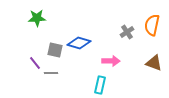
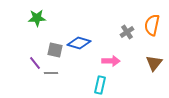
brown triangle: rotated 48 degrees clockwise
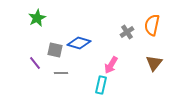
green star: rotated 24 degrees counterclockwise
pink arrow: moved 4 px down; rotated 120 degrees clockwise
gray line: moved 10 px right
cyan rectangle: moved 1 px right
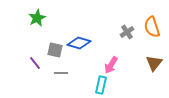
orange semicircle: moved 2 px down; rotated 30 degrees counterclockwise
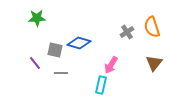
green star: rotated 24 degrees clockwise
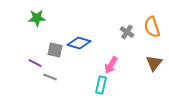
gray cross: rotated 24 degrees counterclockwise
purple line: rotated 24 degrees counterclockwise
gray line: moved 11 px left, 4 px down; rotated 24 degrees clockwise
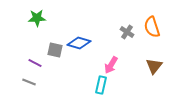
brown triangle: moved 3 px down
gray line: moved 21 px left, 5 px down
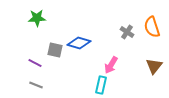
gray line: moved 7 px right, 3 px down
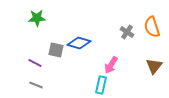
gray square: moved 1 px right
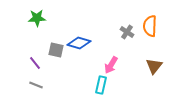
orange semicircle: moved 2 px left, 1 px up; rotated 20 degrees clockwise
purple line: rotated 24 degrees clockwise
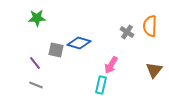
brown triangle: moved 4 px down
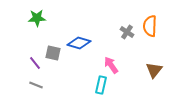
gray square: moved 3 px left, 3 px down
pink arrow: rotated 114 degrees clockwise
